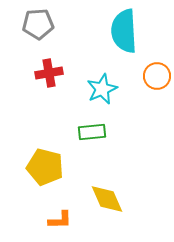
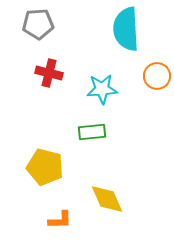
cyan semicircle: moved 2 px right, 2 px up
red cross: rotated 24 degrees clockwise
cyan star: rotated 20 degrees clockwise
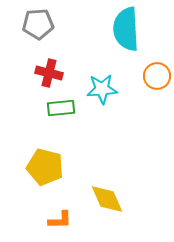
green rectangle: moved 31 px left, 24 px up
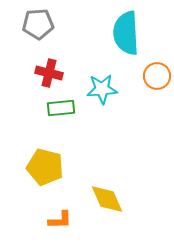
cyan semicircle: moved 4 px down
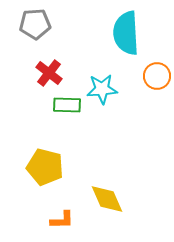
gray pentagon: moved 3 px left
red cross: rotated 24 degrees clockwise
green rectangle: moved 6 px right, 3 px up; rotated 8 degrees clockwise
orange L-shape: moved 2 px right
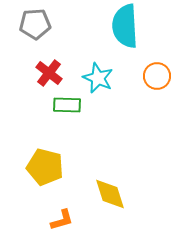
cyan semicircle: moved 1 px left, 7 px up
cyan star: moved 4 px left, 11 px up; rotated 28 degrees clockwise
yellow diamond: moved 3 px right, 5 px up; rotated 6 degrees clockwise
orange L-shape: rotated 15 degrees counterclockwise
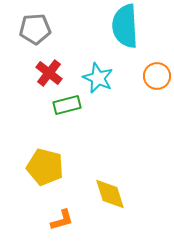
gray pentagon: moved 5 px down
green rectangle: rotated 16 degrees counterclockwise
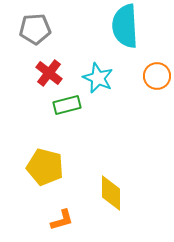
yellow diamond: moved 1 px right, 1 px up; rotated 18 degrees clockwise
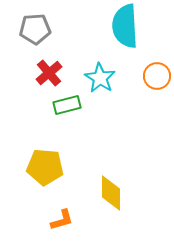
red cross: rotated 12 degrees clockwise
cyan star: moved 2 px right; rotated 8 degrees clockwise
yellow pentagon: rotated 9 degrees counterclockwise
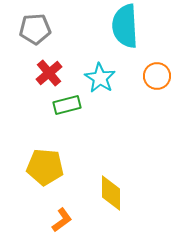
orange L-shape: rotated 20 degrees counterclockwise
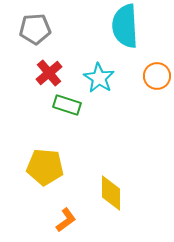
cyan star: moved 1 px left
green rectangle: rotated 32 degrees clockwise
orange L-shape: moved 4 px right
